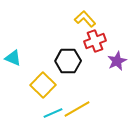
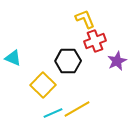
yellow L-shape: rotated 20 degrees clockwise
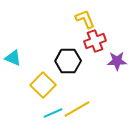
purple star: rotated 24 degrees clockwise
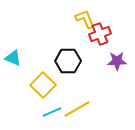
red cross: moved 5 px right, 7 px up
cyan line: moved 1 px left, 1 px up
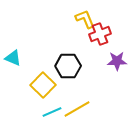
black hexagon: moved 5 px down
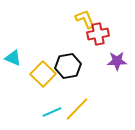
red cross: moved 2 px left; rotated 10 degrees clockwise
black hexagon: rotated 10 degrees counterclockwise
yellow square: moved 11 px up
yellow line: rotated 16 degrees counterclockwise
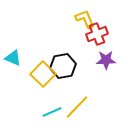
red cross: moved 1 px left; rotated 10 degrees counterclockwise
purple star: moved 11 px left, 1 px up
black hexagon: moved 5 px left
yellow line: moved 2 px up
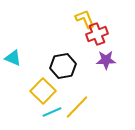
yellow square: moved 17 px down
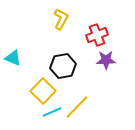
yellow L-shape: moved 24 px left; rotated 50 degrees clockwise
red cross: moved 1 px down
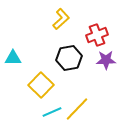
yellow L-shape: rotated 20 degrees clockwise
cyan triangle: rotated 24 degrees counterclockwise
black hexagon: moved 6 px right, 8 px up
yellow square: moved 2 px left, 6 px up
yellow line: moved 2 px down
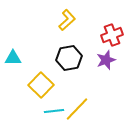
yellow L-shape: moved 6 px right, 1 px down
red cross: moved 15 px right
purple star: rotated 18 degrees counterclockwise
cyan line: moved 2 px right, 1 px up; rotated 18 degrees clockwise
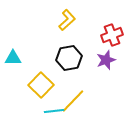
yellow line: moved 4 px left, 8 px up
